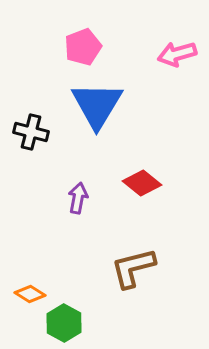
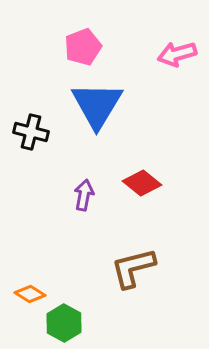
purple arrow: moved 6 px right, 3 px up
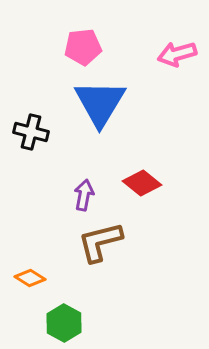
pink pentagon: rotated 15 degrees clockwise
blue triangle: moved 3 px right, 2 px up
brown L-shape: moved 33 px left, 26 px up
orange diamond: moved 16 px up
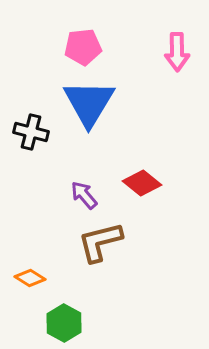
pink arrow: moved 2 px up; rotated 75 degrees counterclockwise
blue triangle: moved 11 px left
purple arrow: rotated 52 degrees counterclockwise
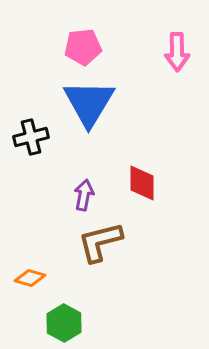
black cross: moved 5 px down; rotated 28 degrees counterclockwise
red diamond: rotated 51 degrees clockwise
purple arrow: rotated 52 degrees clockwise
orange diamond: rotated 16 degrees counterclockwise
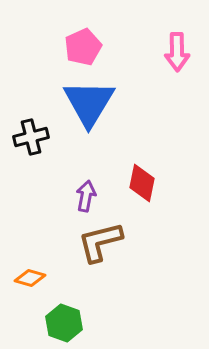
pink pentagon: rotated 18 degrees counterclockwise
red diamond: rotated 12 degrees clockwise
purple arrow: moved 2 px right, 1 px down
green hexagon: rotated 9 degrees counterclockwise
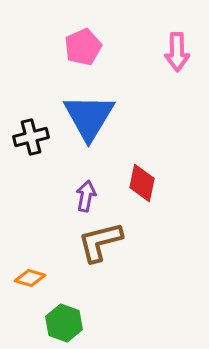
blue triangle: moved 14 px down
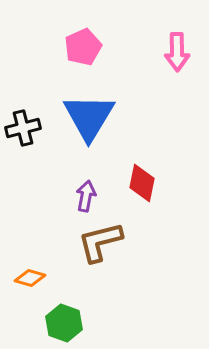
black cross: moved 8 px left, 9 px up
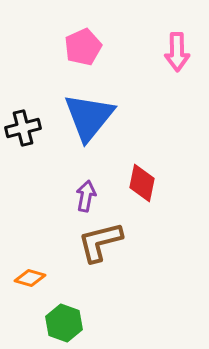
blue triangle: rotated 8 degrees clockwise
